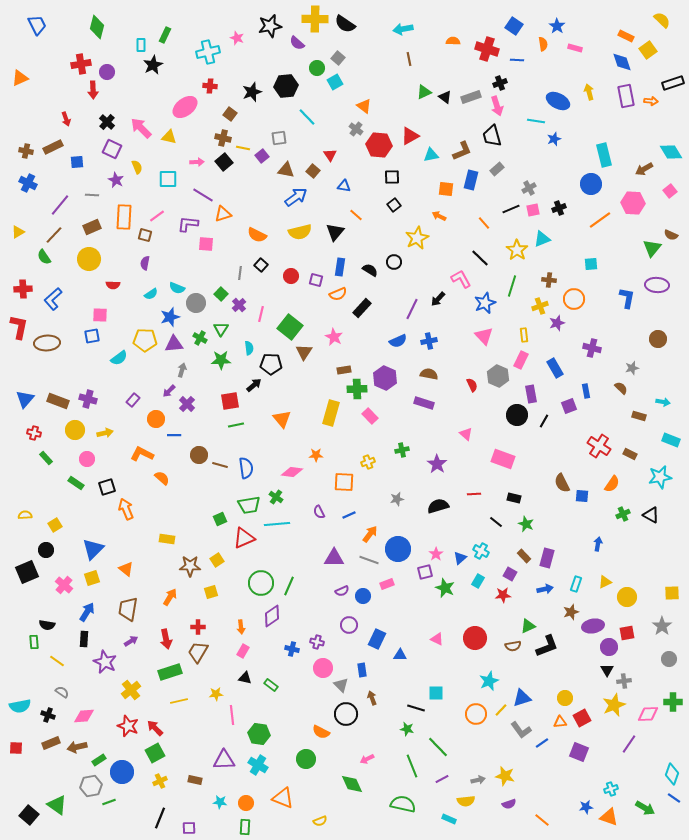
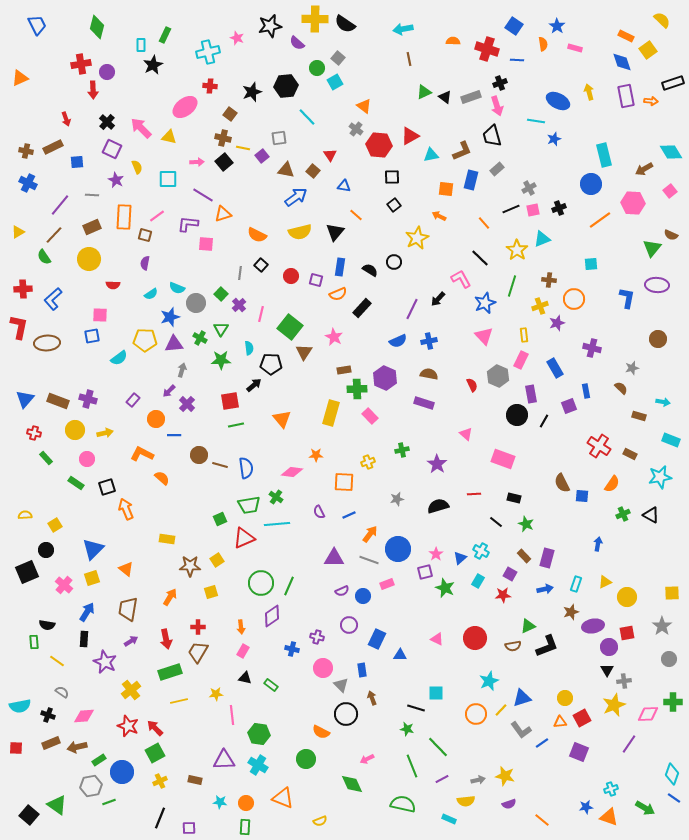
purple cross at (317, 642): moved 5 px up
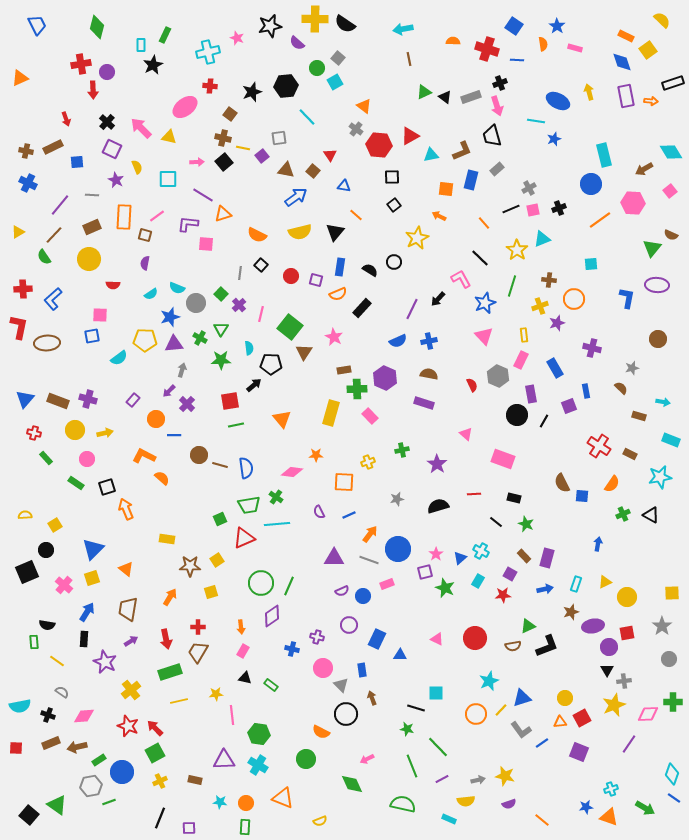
orange L-shape at (142, 454): moved 2 px right, 2 px down
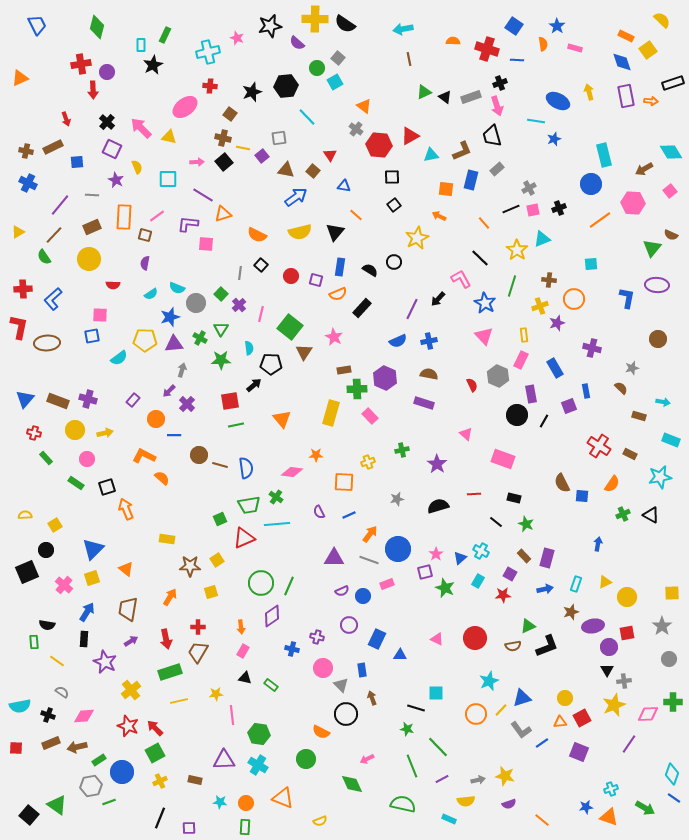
blue star at (485, 303): rotated 20 degrees counterclockwise
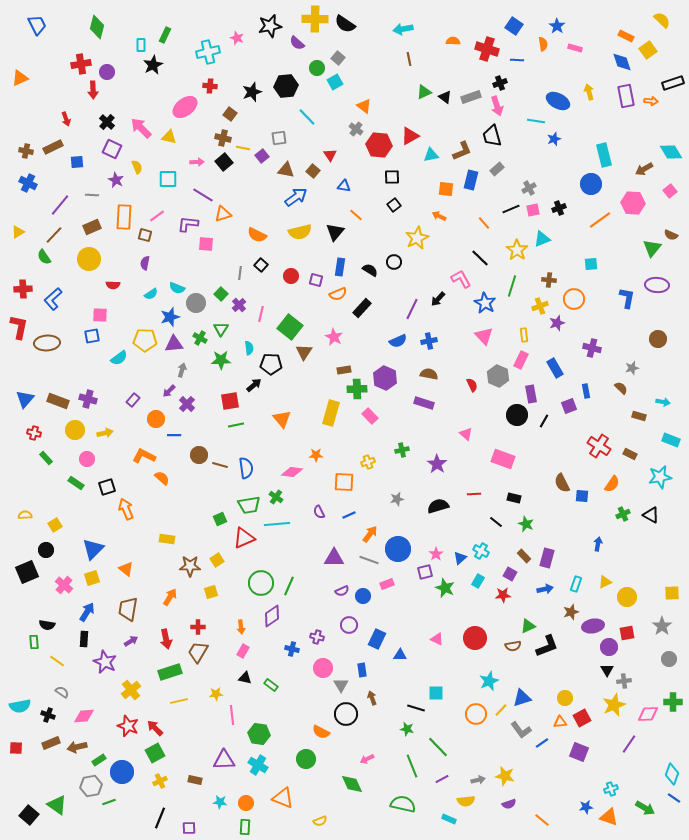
gray triangle at (341, 685): rotated 14 degrees clockwise
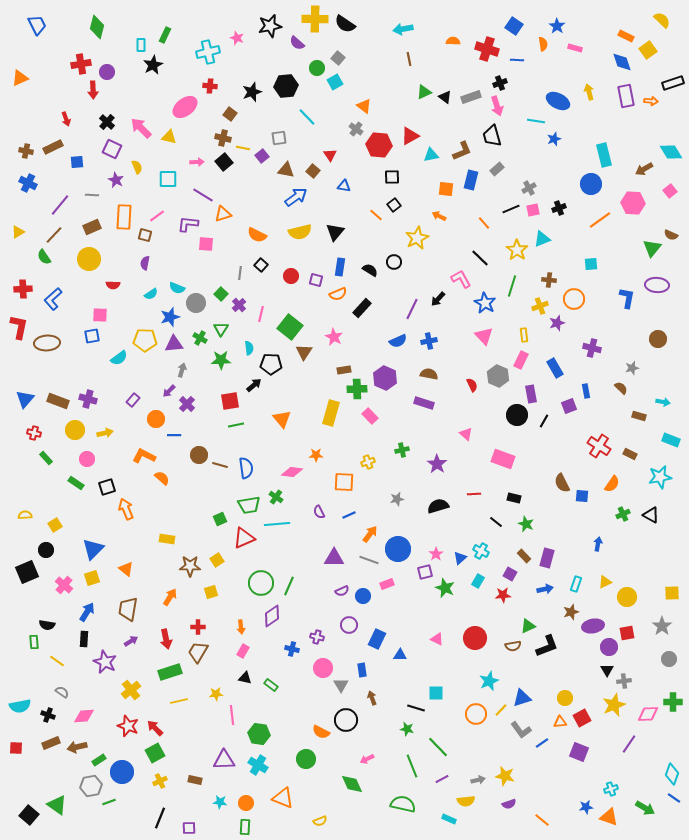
orange line at (356, 215): moved 20 px right
black circle at (346, 714): moved 6 px down
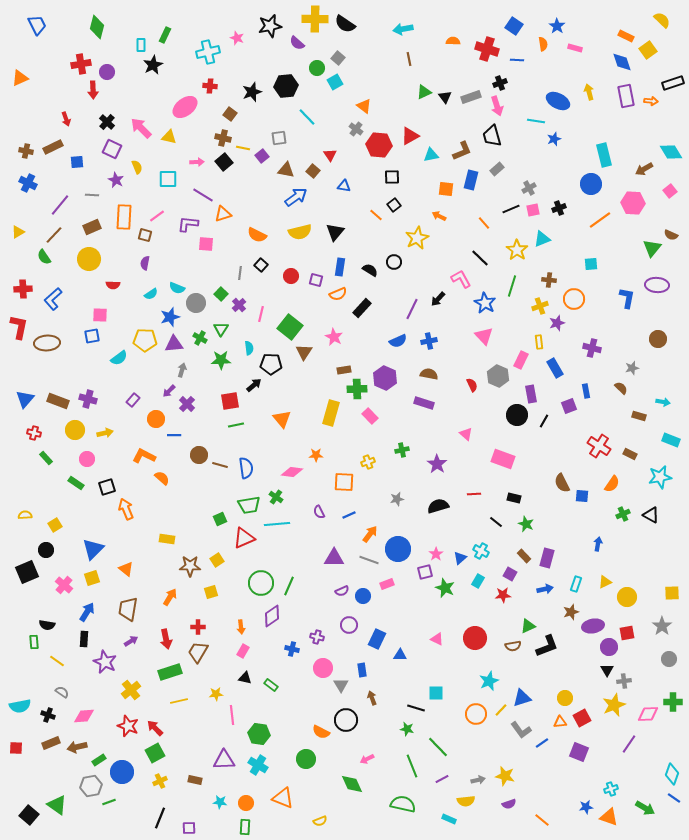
black triangle at (445, 97): rotated 16 degrees clockwise
yellow rectangle at (524, 335): moved 15 px right, 7 px down
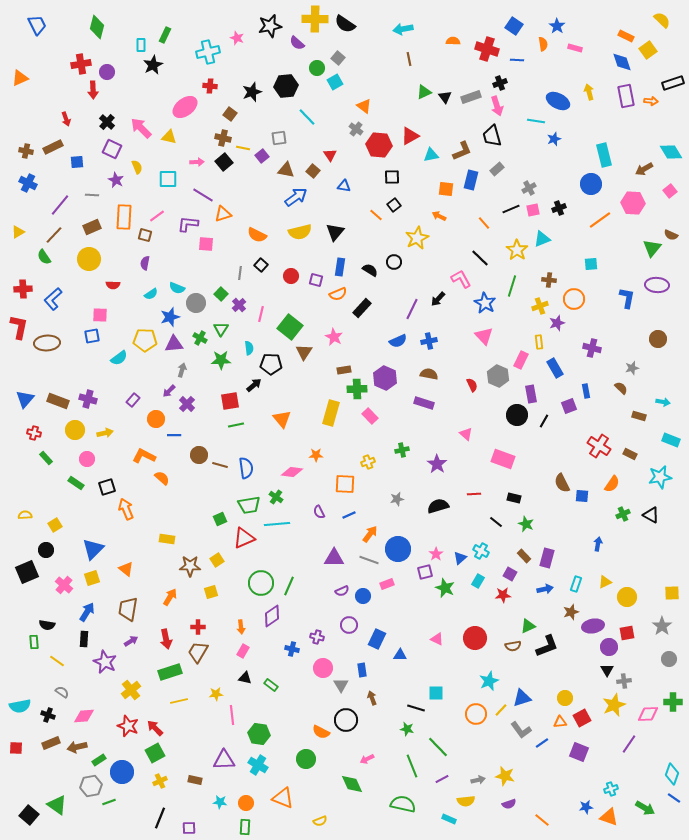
orange square at (344, 482): moved 1 px right, 2 px down
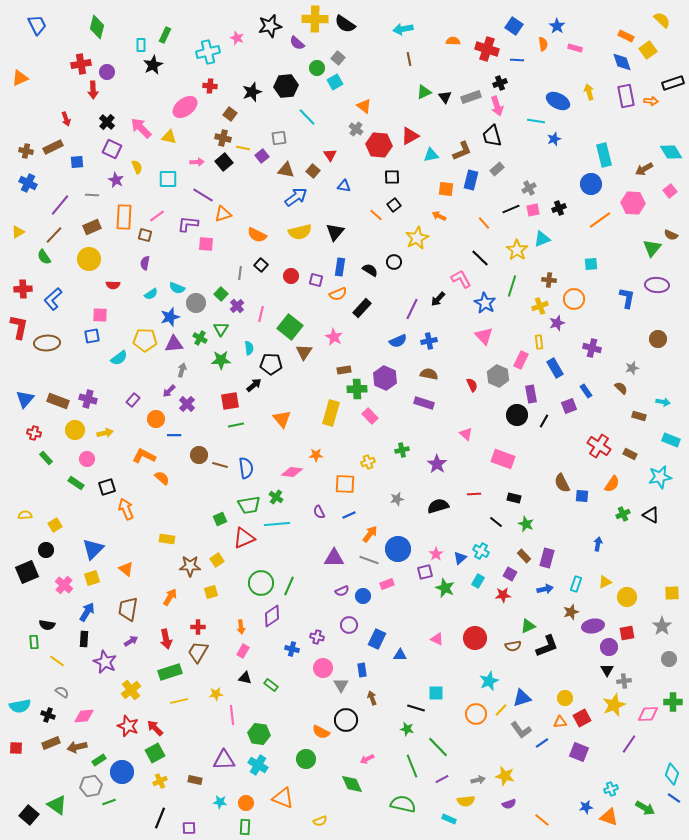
purple cross at (239, 305): moved 2 px left, 1 px down
blue rectangle at (586, 391): rotated 24 degrees counterclockwise
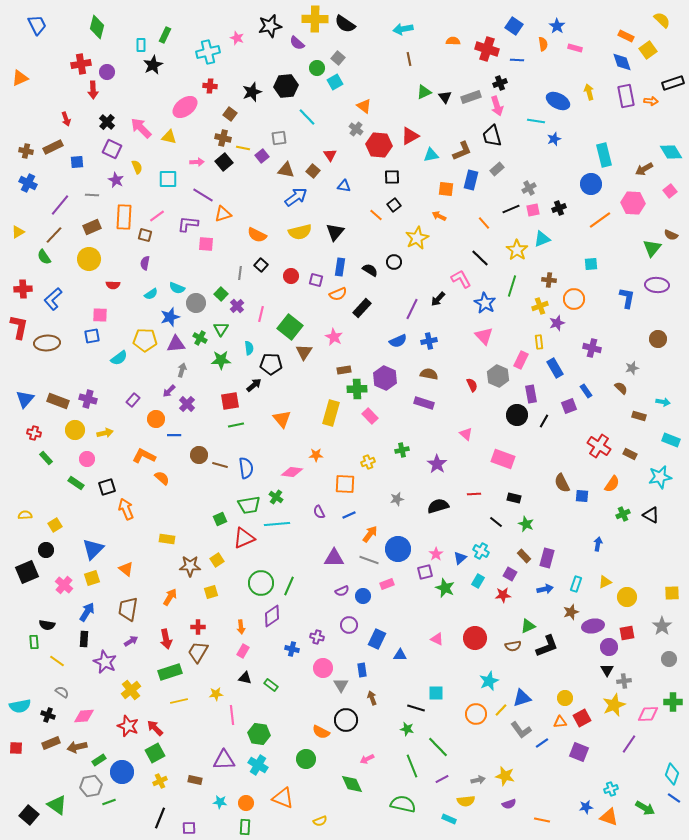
purple triangle at (174, 344): moved 2 px right
orange line at (542, 820): rotated 28 degrees counterclockwise
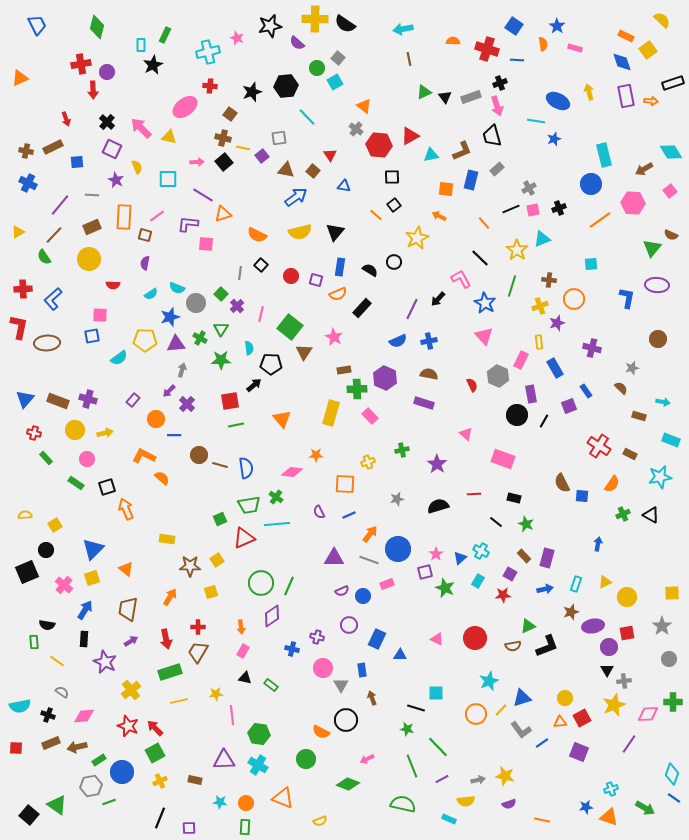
blue arrow at (87, 612): moved 2 px left, 2 px up
green diamond at (352, 784): moved 4 px left; rotated 45 degrees counterclockwise
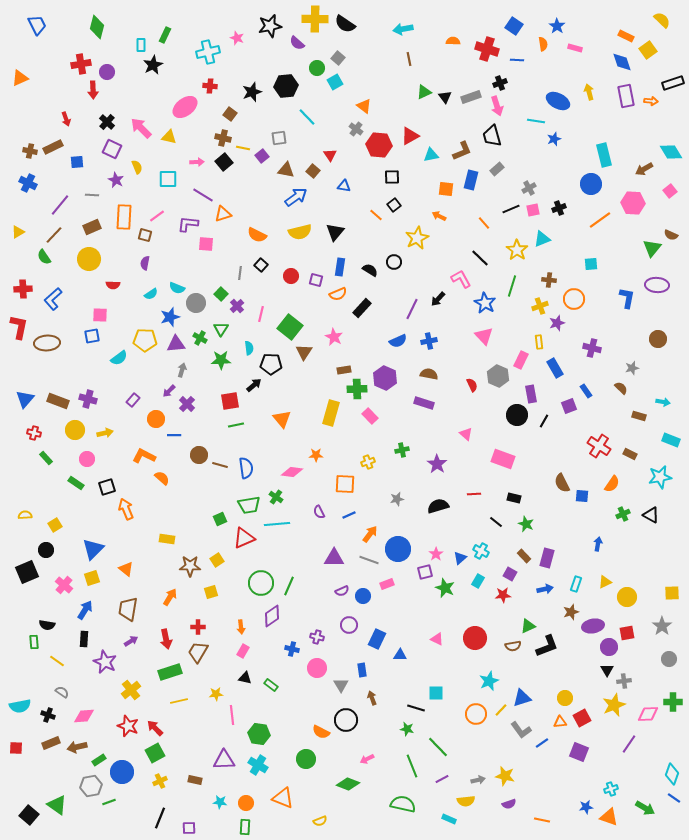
brown cross at (26, 151): moved 4 px right
pink circle at (323, 668): moved 6 px left
